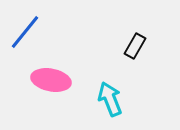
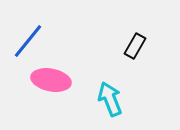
blue line: moved 3 px right, 9 px down
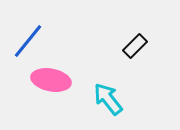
black rectangle: rotated 15 degrees clockwise
cyan arrow: moved 2 px left; rotated 16 degrees counterclockwise
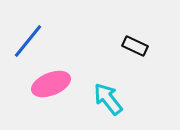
black rectangle: rotated 70 degrees clockwise
pink ellipse: moved 4 px down; rotated 33 degrees counterclockwise
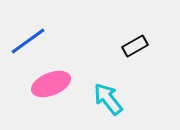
blue line: rotated 15 degrees clockwise
black rectangle: rotated 55 degrees counterclockwise
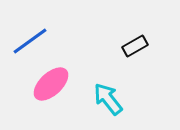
blue line: moved 2 px right
pink ellipse: rotated 21 degrees counterclockwise
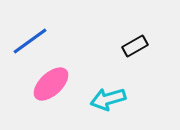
cyan arrow: rotated 68 degrees counterclockwise
